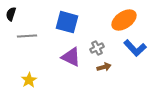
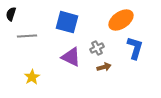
orange ellipse: moved 3 px left
blue L-shape: rotated 120 degrees counterclockwise
yellow star: moved 3 px right, 3 px up
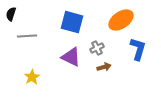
blue square: moved 5 px right
blue L-shape: moved 3 px right, 1 px down
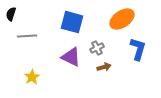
orange ellipse: moved 1 px right, 1 px up
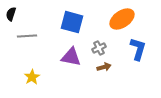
gray cross: moved 2 px right
purple triangle: rotated 15 degrees counterclockwise
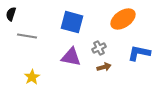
orange ellipse: moved 1 px right
gray line: rotated 12 degrees clockwise
blue L-shape: moved 1 px right, 4 px down; rotated 95 degrees counterclockwise
